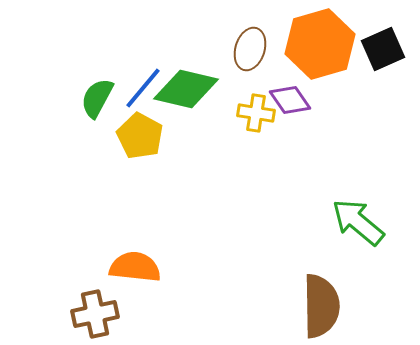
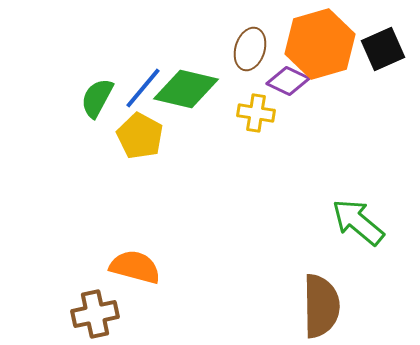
purple diamond: moved 2 px left, 19 px up; rotated 30 degrees counterclockwise
orange semicircle: rotated 9 degrees clockwise
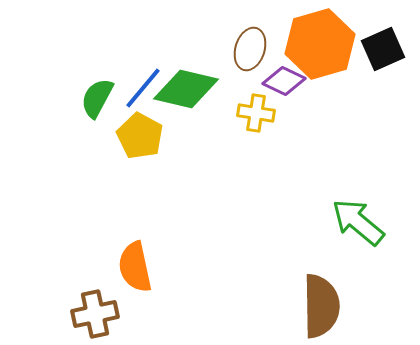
purple diamond: moved 4 px left
orange semicircle: rotated 117 degrees counterclockwise
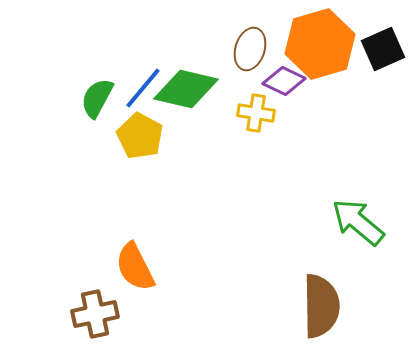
orange semicircle: rotated 15 degrees counterclockwise
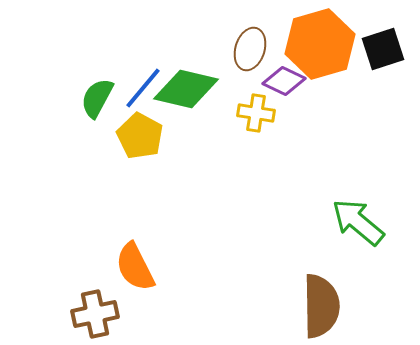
black square: rotated 6 degrees clockwise
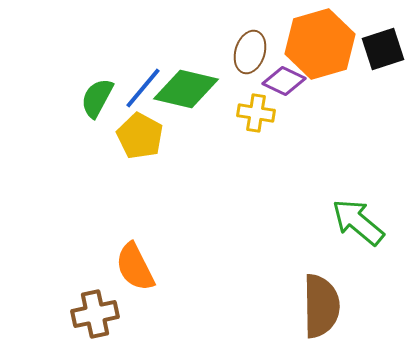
brown ellipse: moved 3 px down
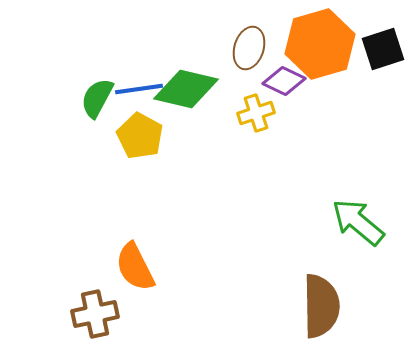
brown ellipse: moved 1 px left, 4 px up
blue line: moved 4 px left, 1 px down; rotated 42 degrees clockwise
yellow cross: rotated 27 degrees counterclockwise
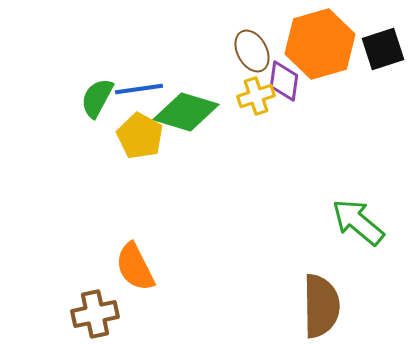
brown ellipse: moved 3 px right, 3 px down; rotated 45 degrees counterclockwise
purple diamond: rotated 72 degrees clockwise
green diamond: moved 23 px down; rotated 4 degrees clockwise
yellow cross: moved 17 px up
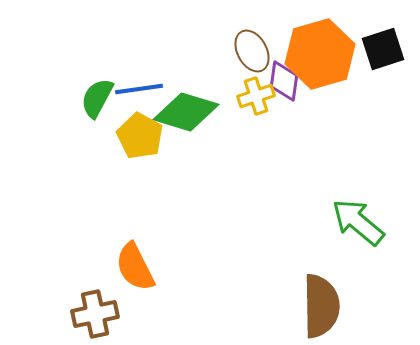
orange hexagon: moved 10 px down
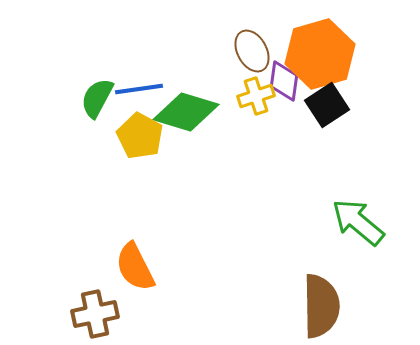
black square: moved 56 px left, 56 px down; rotated 15 degrees counterclockwise
